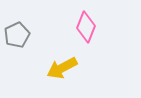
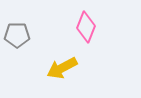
gray pentagon: rotated 25 degrees clockwise
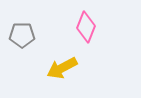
gray pentagon: moved 5 px right
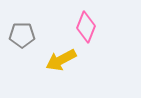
yellow arrow: moved 1 px left, 8 px up
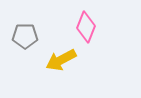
gray pentagon: moved 3 px right, 1 px down
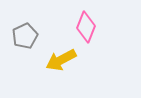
gray pentagon: rotated 25 degrees counterclockwise
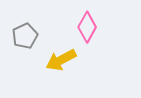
pink diamond: moved 1 px right; rotated 8 degrees clockwise
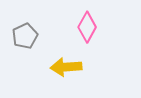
yellow arrow: moved 5 px right, 7 px down; rotated 24 degrees clockwise
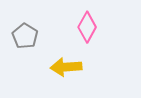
gray pentagon: rotated 15 degrees counterclockwise
